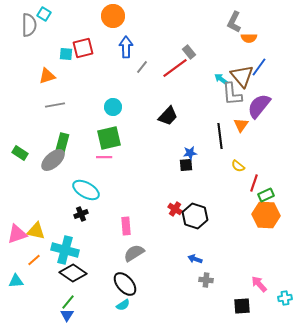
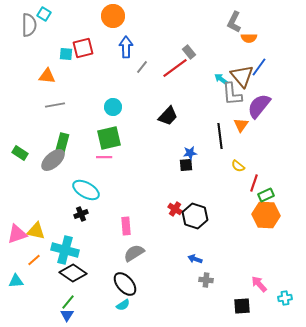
orange triangle at (47, 76): rotated 24 degrees clockwise
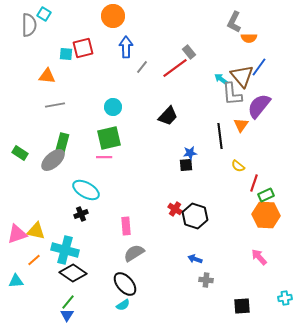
pink arrow at (259, 284): moved 27 px up
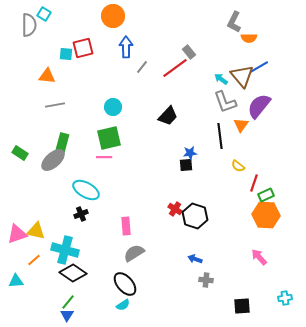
blue line at (259, 67): rotated 24 degrees clockwise
gray L-shape at (232, 94): moved 7 px left, 8 px down; rotated 15 degrees counterclockwise
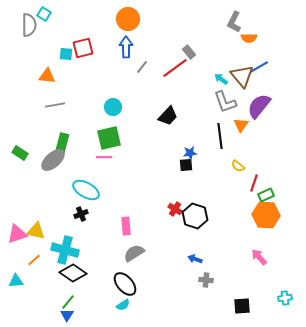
orange circle at (113, 16): moved 15 px right, 3 px down
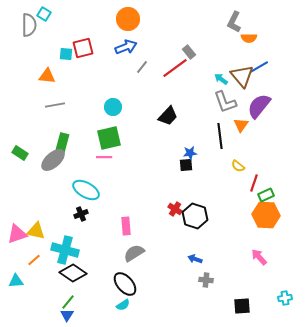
blue arrow at (126, 47): rotated 70 degrees clockwise
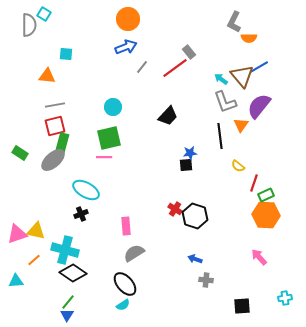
red square at (83, 48): moved 28 px left, 78 px down
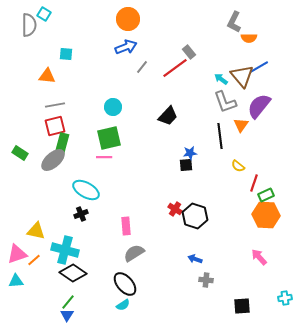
pink triangle at (17, 234): moved 20 px down
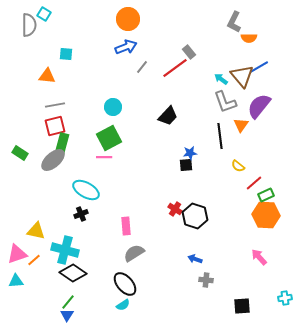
green square at (109, 138): rotated 15 degrees counterclockwise
red line at (254, 183): rotated 30 degrees clockwise
